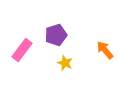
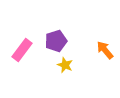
purple pentagon: moved 6 px down
yellow star: moved 2 px down
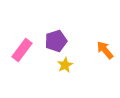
yellow star: rotated 21 degrees clockwise
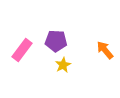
purple pentagon: rotated 20 degrees clockwise
yellow star: moved 2 px left
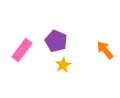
purple pentagon: rotated 20 degrees clockwise
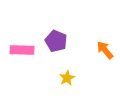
pink rectangle: rotated 55 degrees clockwise
yellow star: moved 4 px right, 13 px down
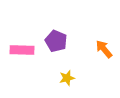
orange arrow: moved 1 px left, 1 px up
yellow star: rotated 14 degrees clockwise
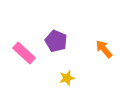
pink rectangle: moved 2 px right, 3 px down; rotated 40 degrees clockwise
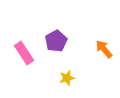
purple pentagon: rotated 20 degrees clockwise
pink rectangle: rotated 15 degrees clockwise
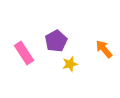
yellow star: moved 3 px right, 14 px up
